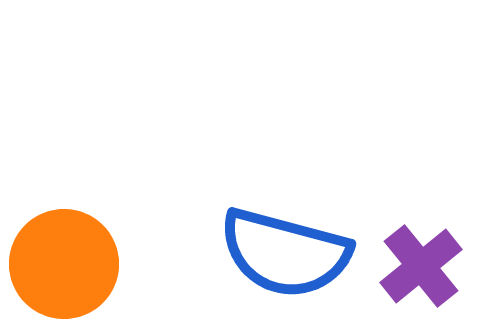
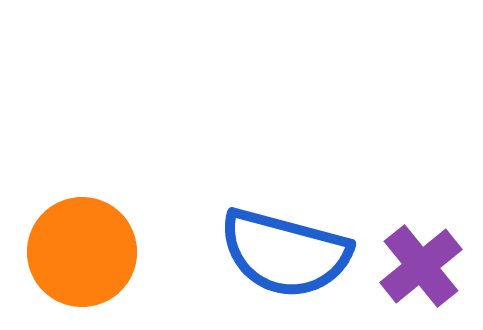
orange circle: moved 18 px right, 12 px up
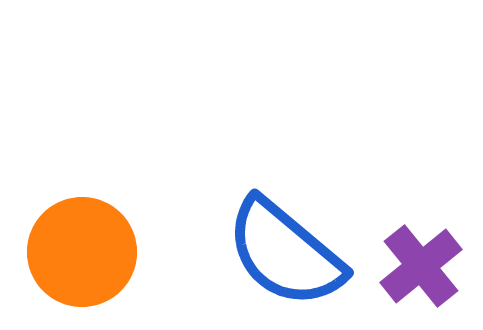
blue semicircle: rotated 25 degrees clockwise
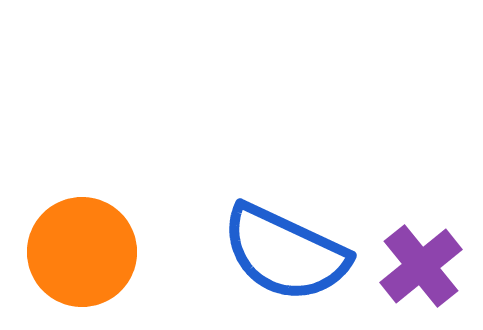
blue semicircle: rotated 15 degrees counterclockwise
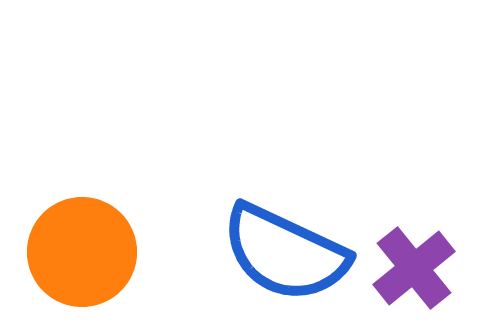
purple cross: moved 7 px left, 2 px down
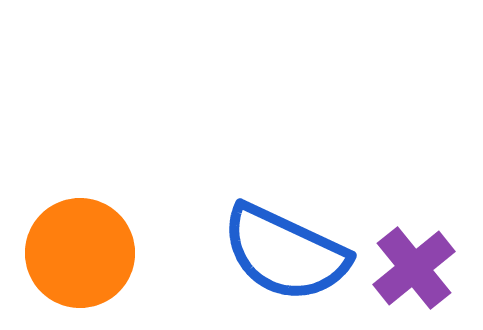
orange circle: moved 2 px left, 1 px down
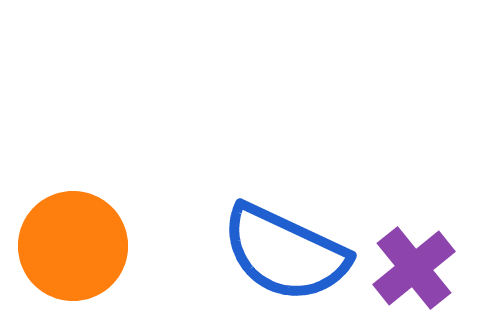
orange circle: moved 7 px left, 7 px up
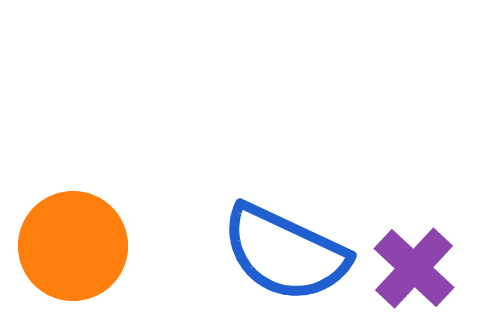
purple cross: rotated 8 degrees counterclockwise
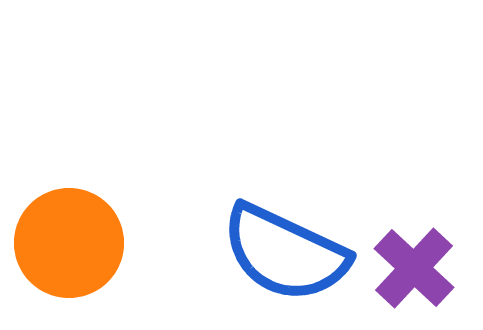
orange circle: moved 4 px left, 3 px up
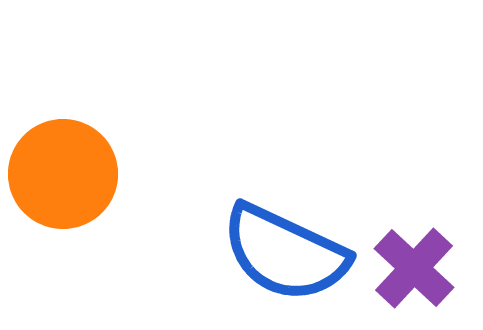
orange circle: moved 6 px left, 69 px up
